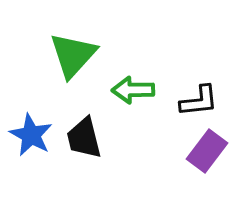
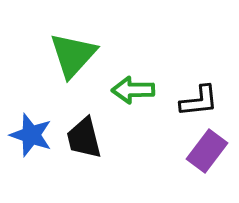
blue star: rotated 9 degrees counterclockwise
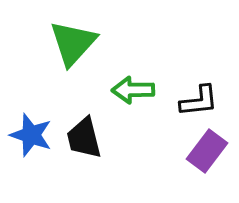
green triangle: moved 12 px up
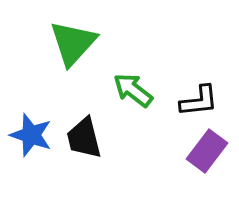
green arrow: rotated 39 degrees clockwise
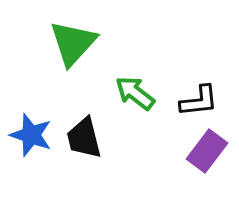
green arrow: moved 2 px right, 3 px down
